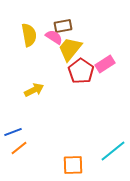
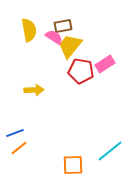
yellow semicircle: moved 5 px up
yellow trapezoid: moved 3 px up
red pentagon: rotated 25 degrees counterclockwise
yellow arrow: rotated 24 degrees clockwise
blue line: moved 2 px right, 1 px down
cyan line: moved 3 px left
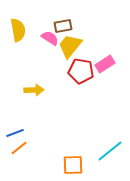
yellow semicircle: moved 11 px left
pink semicircle: moved 4 px left, 1 px down
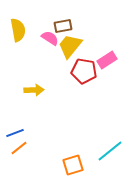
pink rectangle: moved 2 px right, 4 px up
red pentagon: moved 3 px right
orange square: rotated 15 degrees counterclockwise
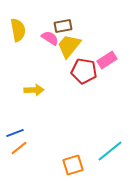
yellow trapezoid: moved 1 px left
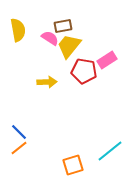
yellow arrow: moved 13 px right, 8 px up
blue line: moved 4 px right, 1 px up; rotated 66 degrees clockwise
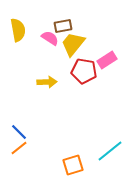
yellow trapezoid: moved 4 px right, 2 px up
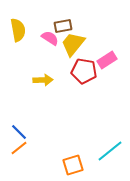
yellow arrow: moved 4 px left, 2 px up
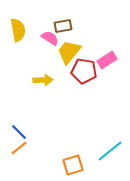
yellow trapezoid: moved 4 px left, 8 px down
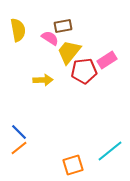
red pentagon: rotated 15 degrees counterclockwise
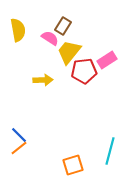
brown rectangle: rotated 48 degrees counterclockwise
blue line: moved 3 px down
cyan line: rotated 36 degrees counterclockwise
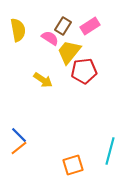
pink rectangle: moved 17 px left, 34 px up
yellow arrow: rotated 36 degrees clockwise
